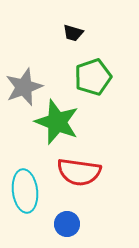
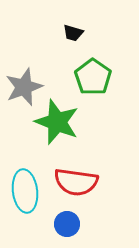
green pentagon: rotated 18 degrees counterclockwise
red semicircle: moved 3 px left, 10 px down
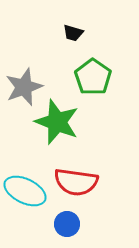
cyan ellipse: rotated 57 degrees counterclockwise
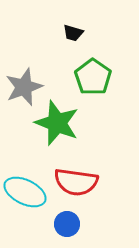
green star: moved 1 px down
cyan ellipse: moved 1 px down
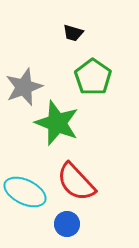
red semicircle: rotated 39 degrees clockwise
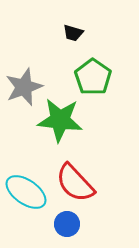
green star: moved 3 px right, 3 px up; rotated 15 degrees counterclockwise
red semicircle: moved 1 px left, 1 px down
cyan ellipse: moved 1 px right; rotated 9 degrees clockwise
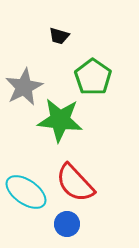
black trapezoid: moved 14 px left, 3 px down
gray star: rotated 6 degrees counterclockwise
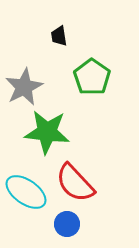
black trapezoid: rotated 65 degrees clockwise
green pentagon: moved 1 px left
green star: moved 13 px left, 12 px down
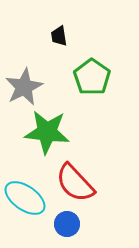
cyan ellipse: moved 1 px left, 6 px down
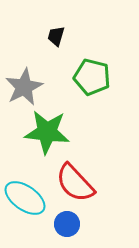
black trapezoid: moved 3 px left; rotated 25 degrees clockwise
green pentagon: rotated 21 degrees counterclockwise
